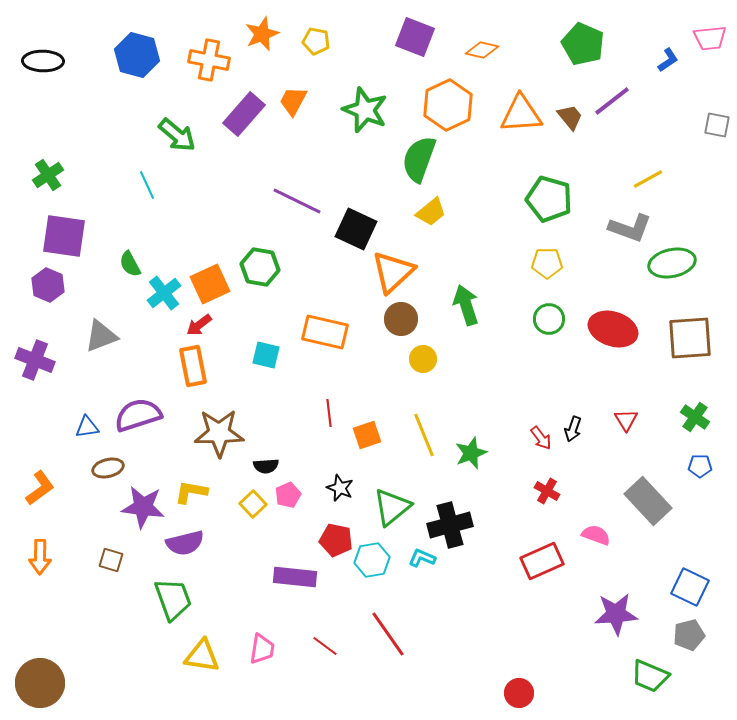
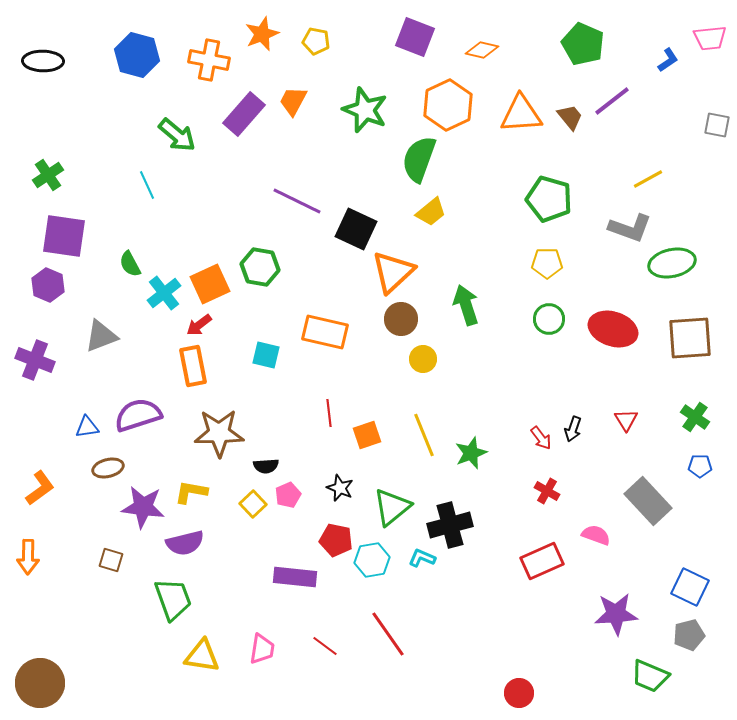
orange arrow at (40, 557): moved 12 px left
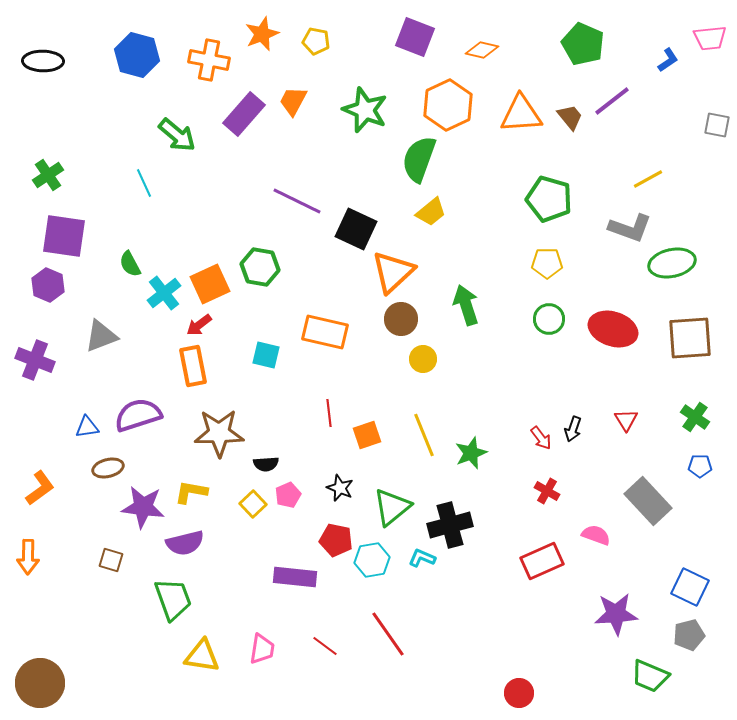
cyan line at (147, 185): moved 3 px left, 2 px up
black semicircle at (266, 466): moved 2 px up
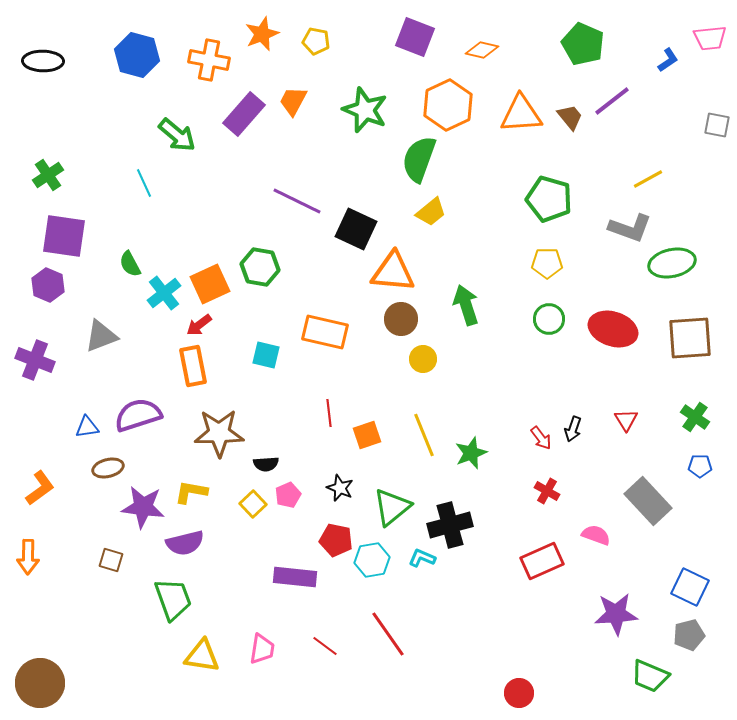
orange triangle at (393, 272): rotated 48 degrees clockwise
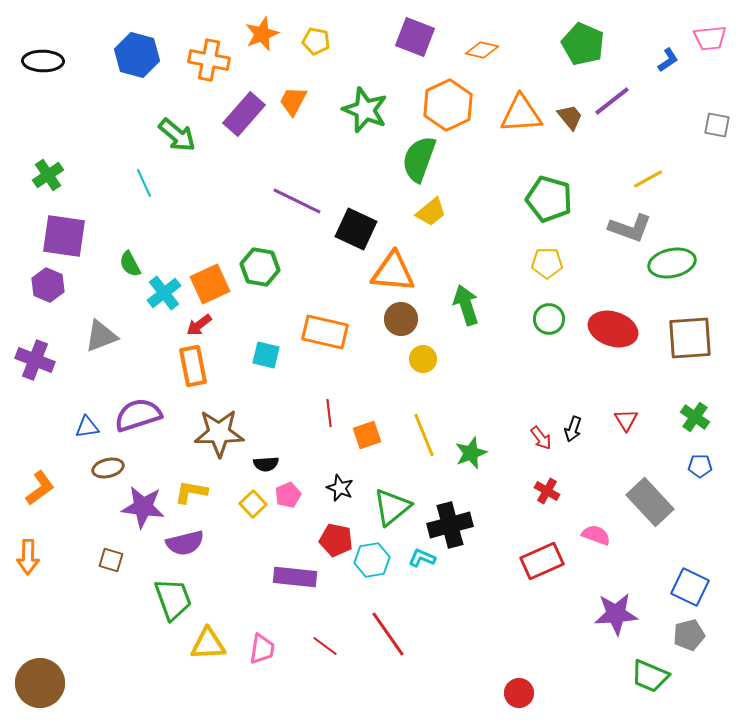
gray rectangle at (648, 501): moved 2 px right, 1 px down
yellow triangle at (202, 656): moved 6 px right, 12 px up; rotated 12 degrees counterclockwise
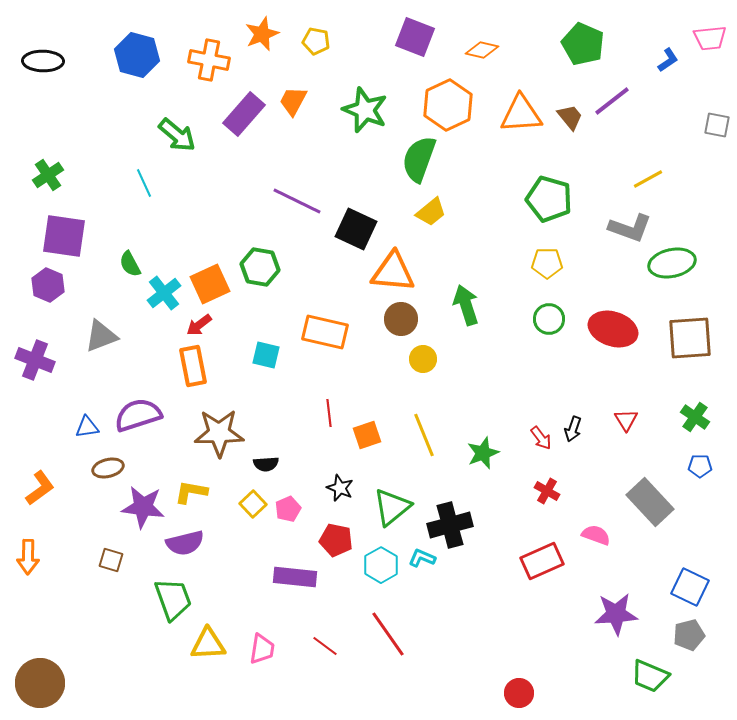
green star at (471, 453): moved 12 px right
pink pentagon at (288, 495): moved 14 px down
cyan hexagon at (372, 560): moved 9 px right, 5 px down; rotated 20 degrees counterclockwise
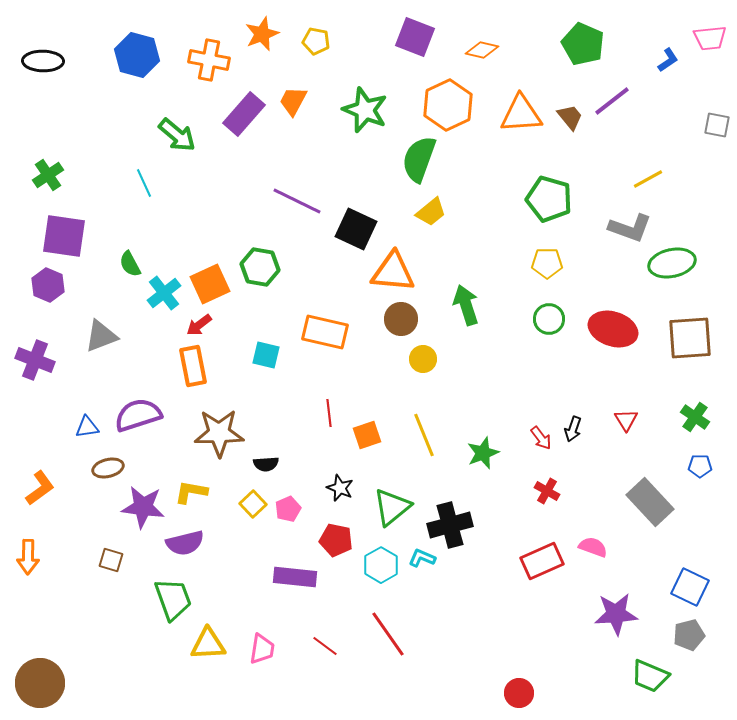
pink semicircle at (596, 535): moved 3 px left, 12 px down
